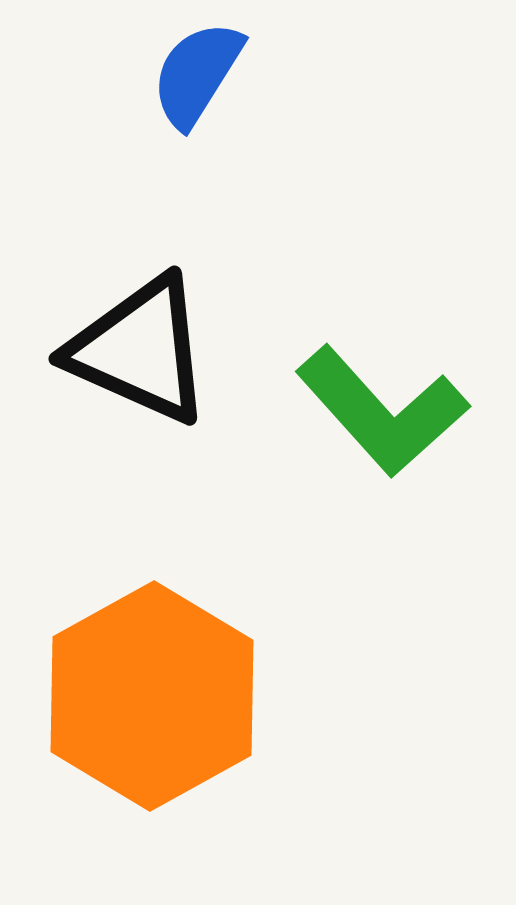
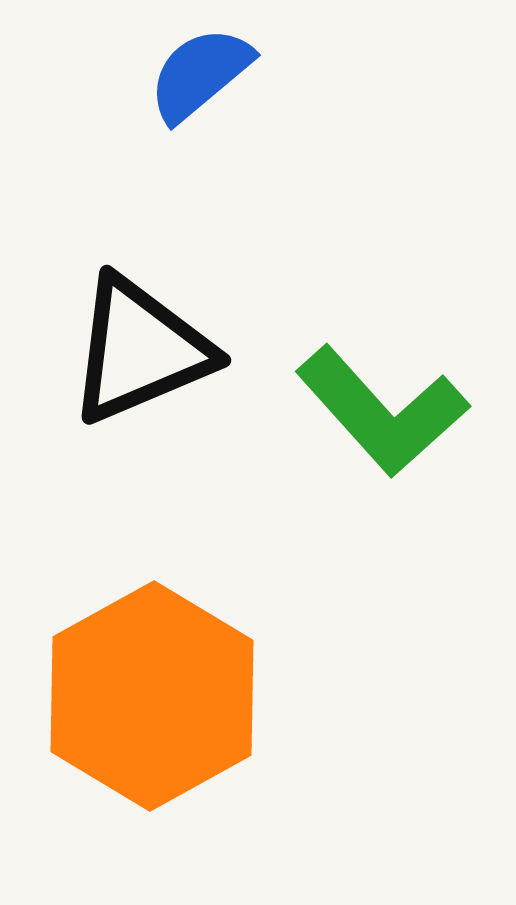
blue semicircle: moved 3 px right; rotated 18 degrees clockwise
black triangle: rotated 47 degrees counterclockwise
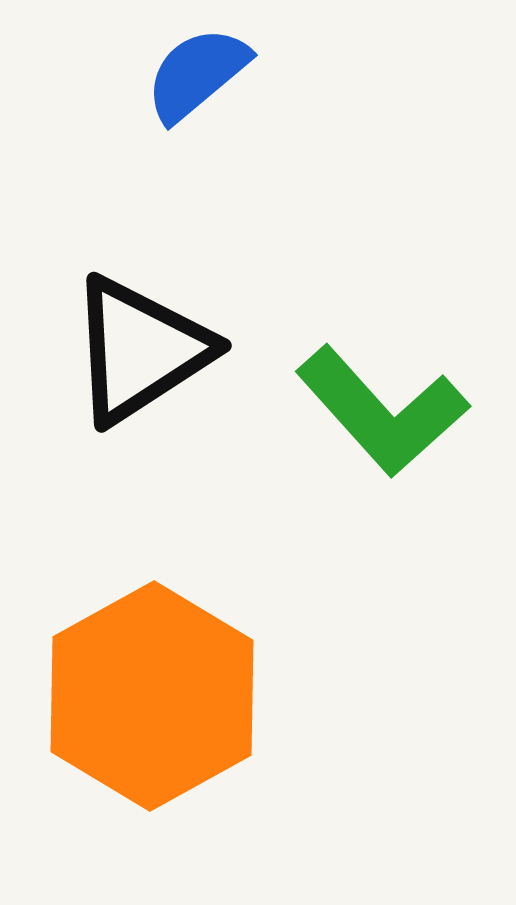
blue semicircle: moved 3 px left
black triangle: rotated 10 degrees counterclockwise
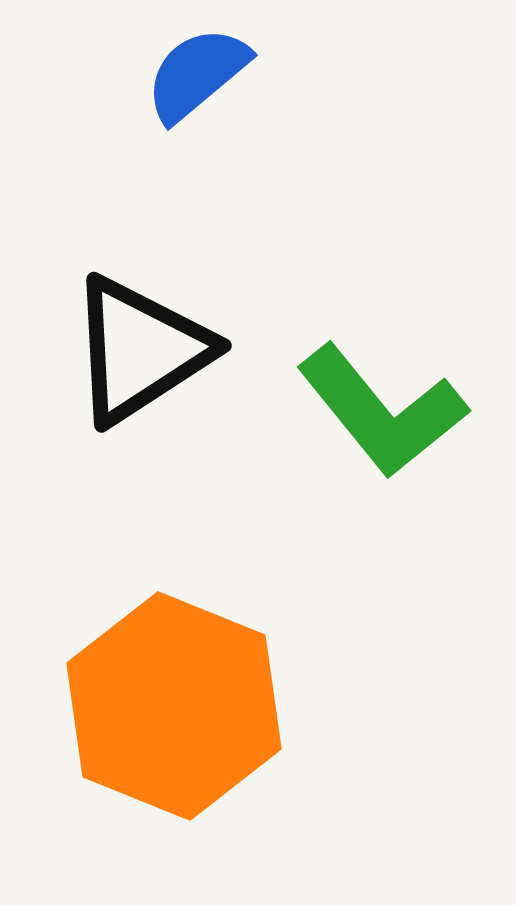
green L-shape: rotated 3 degrees clockwise
orange hexagon: moved 22 px right, 10 px down; rotated 9 degrees counterclockwise
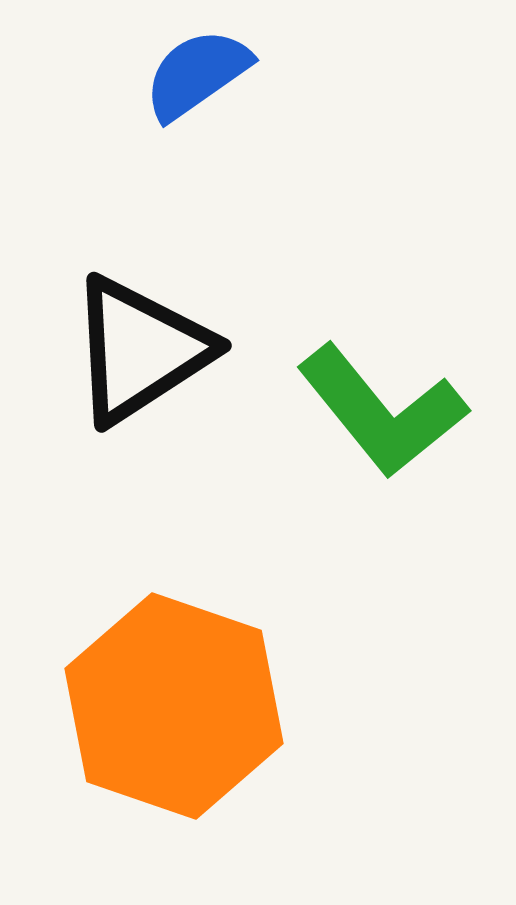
blue semicircle: rotated 5 degrees clockwise
orange hexagon: rotated 3 degrees counterclockwise
